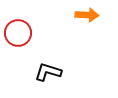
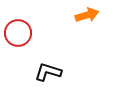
orange arrow: rotated 20 degrees counterclockwise
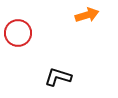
black L-shape: moved 10 px right, 5 px down
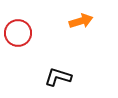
orange arrow: moved 6 px left, 6 px down
